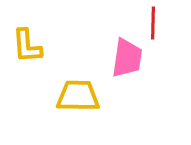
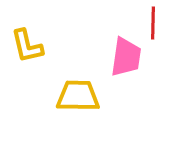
yellow L-shape: rotated 9 degrees counterclockwise
pink trapezoid: moved 1 px left, 1 px up
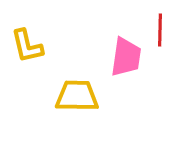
red line: moved 7 px right, 7 px down
yellow trapezoid: moved 1 px left
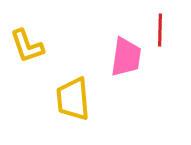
yellow L-shape: rotated 6 degrees counterclockwise
yellow trapezoid: moved 4 px left, 3 px down; rotated 96 degrees counterclockwise
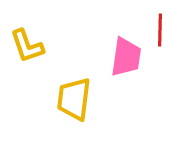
yellow trapezoid: moved 1 px right; rotated 12 degrees clockwise
